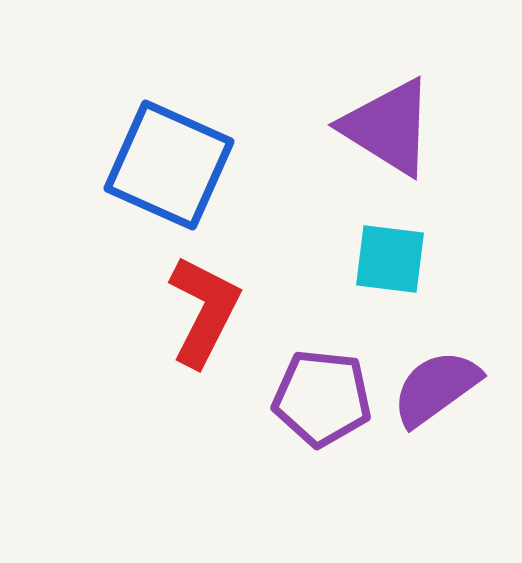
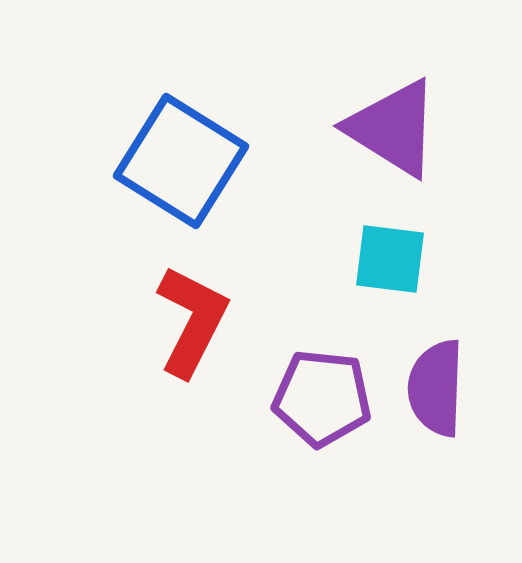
purple triangle: moved 5 px right, 1 px down
blue square: moved 12 px right, 4 px up; rotated 8 degrees clockwise
red L-shape: moved 12 px left, 10 px down
purple semicircle: rotated 52 degrees counterclockwise
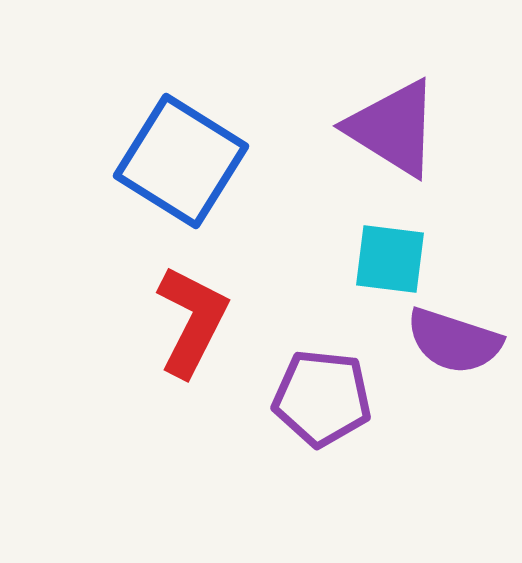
purple semicircle: moved 18 px right, 47 px up; rotated 74 degrees counterclockwise
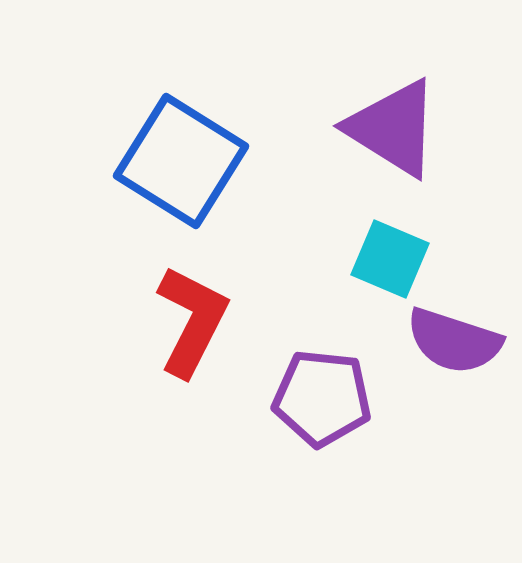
cyan square: rotated 16 degrees clockwise
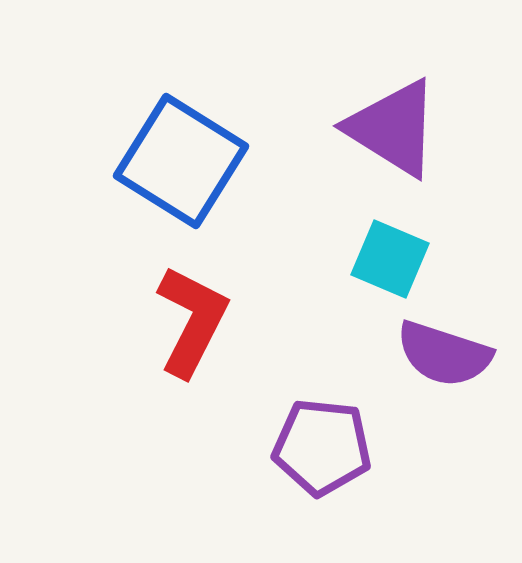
purple semicircle: moved 10 px left, 13 px down
purple pentagon: moved 49 px down
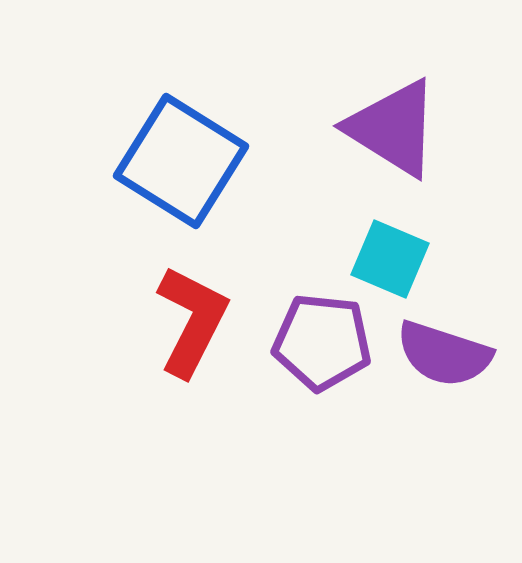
purple pentagon: moved 105 px up
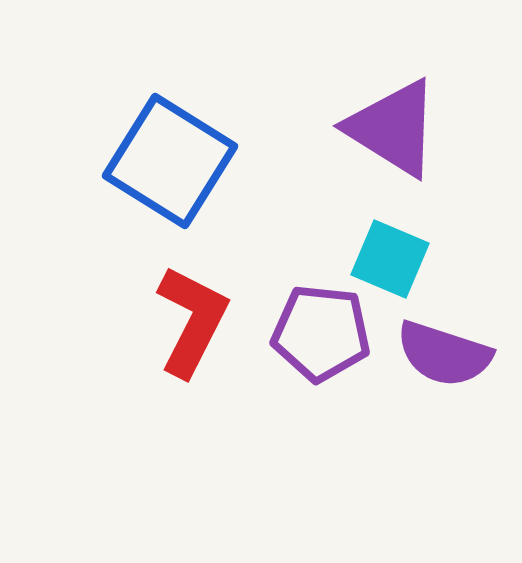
blue square: moved 11 px left
purple pentagon: moved 1 px left, 9 px up
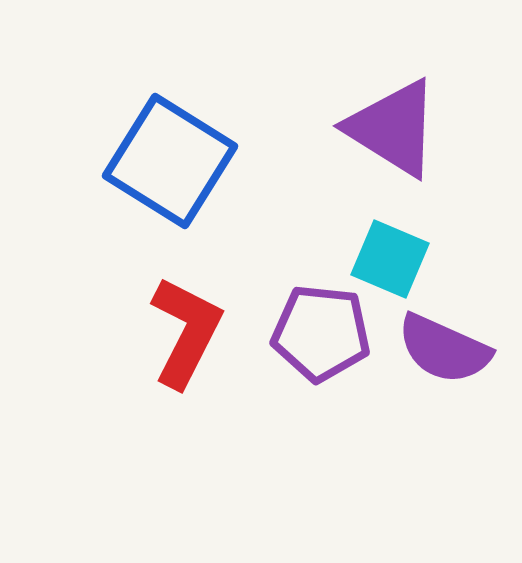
red L-shape: moved 6 px left, 11 px down
purple semicircle: moved 5 px up; rotated 6 degrees clockwise
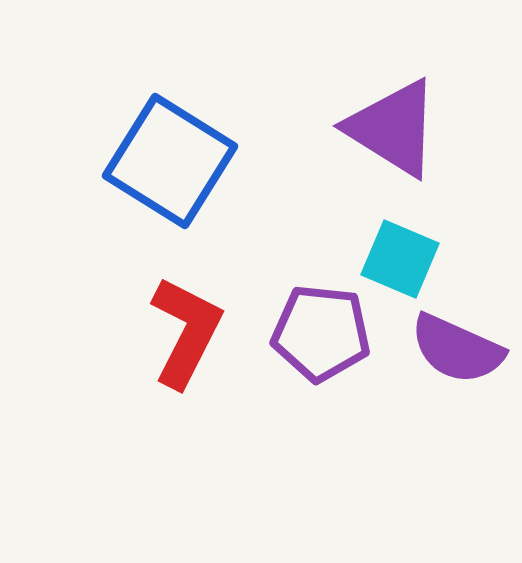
cyan square: moved 10 px right
purple semicircle: moved 13 px right
